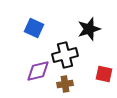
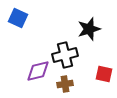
blue square: moved 16 px left, 10 px up
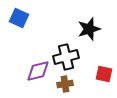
blue square: moved 1 px right
black cross: moved 1 px right, 2 px down
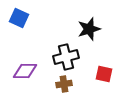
purple diamond: moved 13 px left; rotated 15 degrees clockwise
brown cross: moved 1 px left
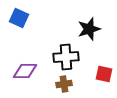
black cross: rotated 10 degrees clockwise
